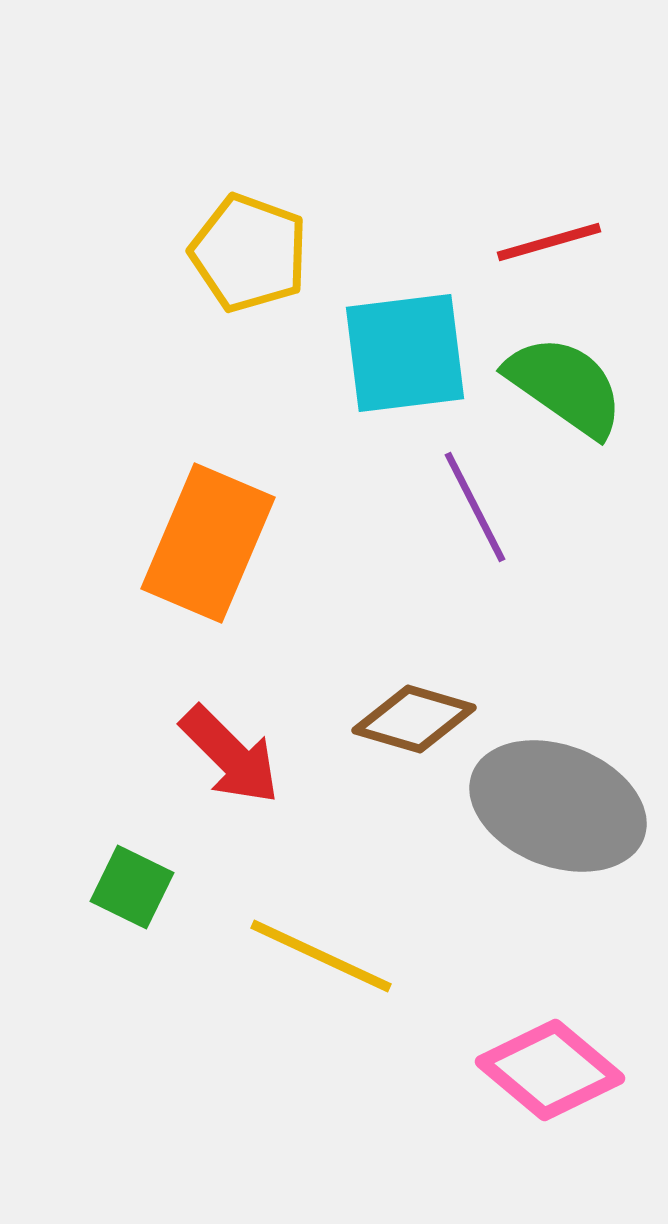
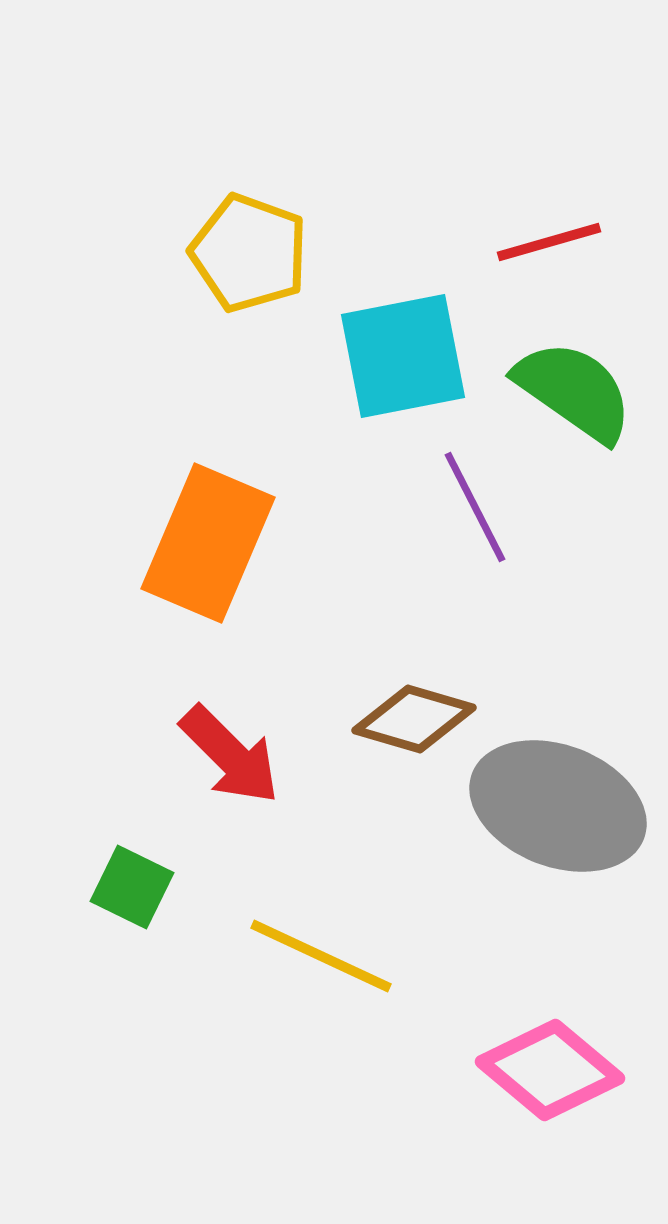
cyan square: moved 2 px left, 3 px down; rotated 4 degrees counterclockwise
green semicircle: moved 9 px right, 5 px down
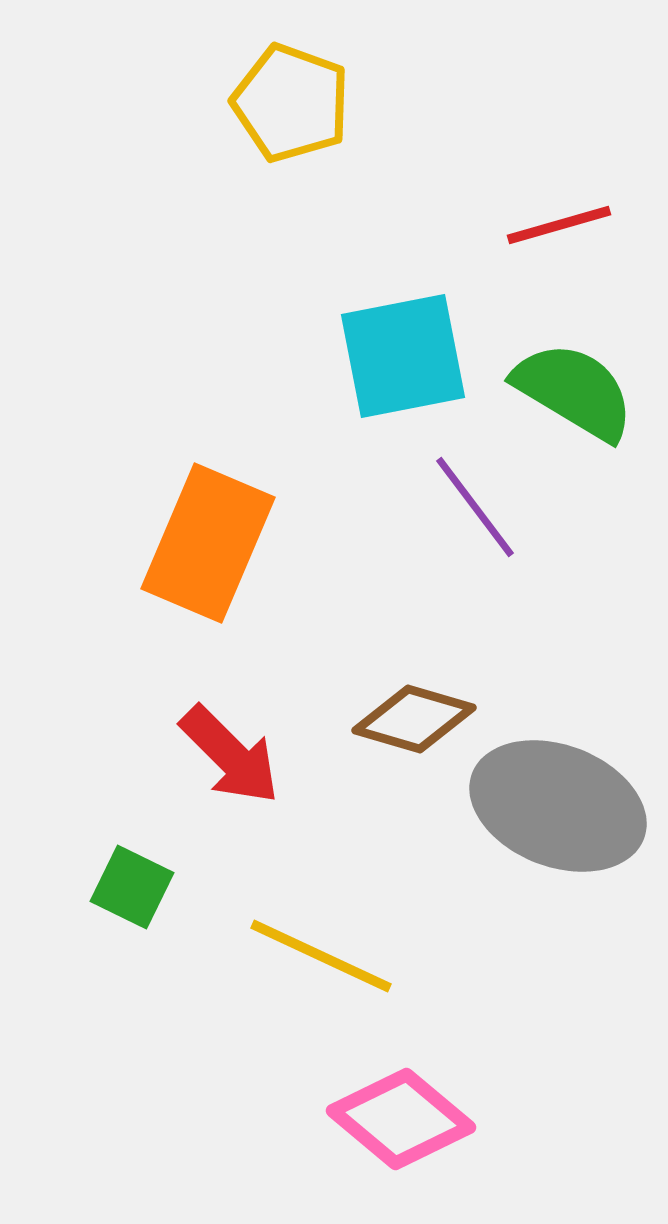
red line: moved 10 px right, 17 px up
yellow pentagon: moved 42 px right, 150 px up
green semicircle: rotated 4 degrees counterclockwise
purple line: rotated 10 degrees counterclockwise
pink diamond: moved 149 px left, 49 px down
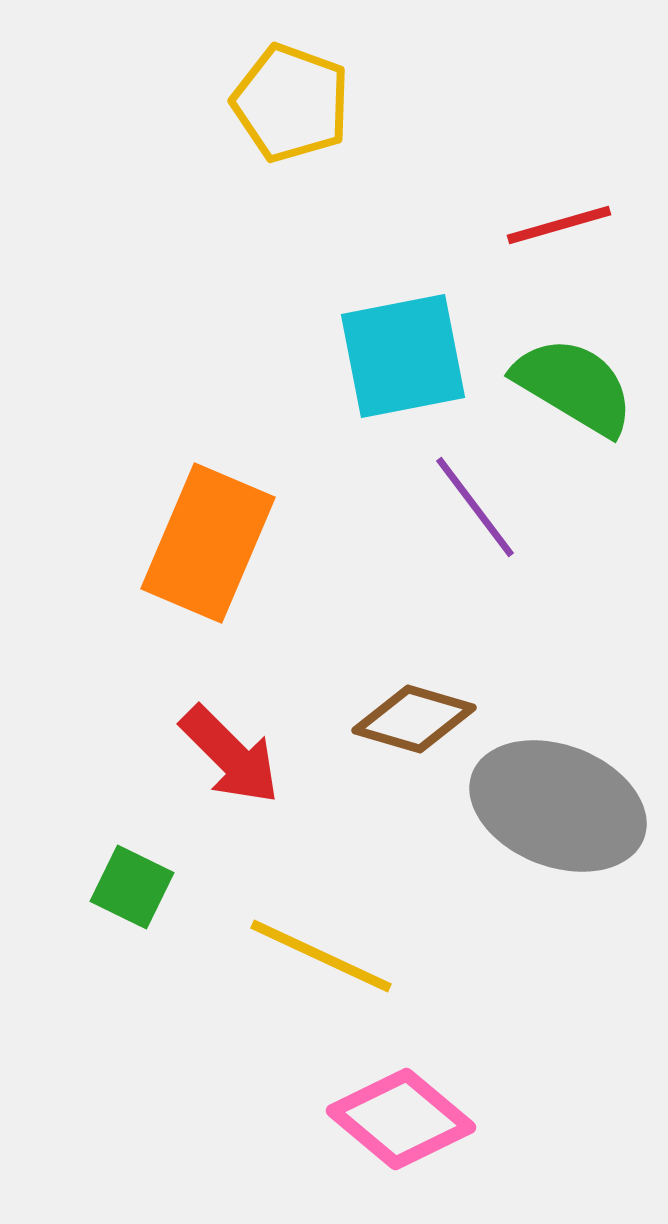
green semicircle: moved 5 px up
